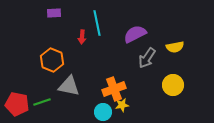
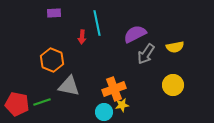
gray arrow: moved 1 px left, 4 px up
cyan circle: moved 1 px right
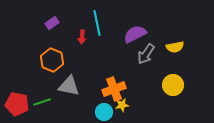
purple rectangle: moved 2 px left, 10 px down; rotated 32 degrees counterclockwise
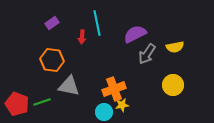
gray arrow: moved 1 px right
orange hexagon: rotated 15 degrees counterclockwise
red pentagon: rotated 10 degrees clockwise
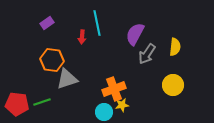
purple rectangle: moved 5 px left
purple semicircle: rotated 35 degrees counterclockwise
yellow semicircle: rotated 72 degrees counterclockwise
gray triangle: moved 2 px left, 7 px up; rotated 30 degrees counterclockwise
red pentagon: rotated 15 degrees counterclockwise
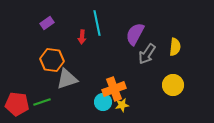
cyan circle: moved 1 px left, 10 px up
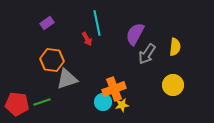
red arrow: moved 5 px right, 2 px down; rotated 32 degrees counterclockwise
